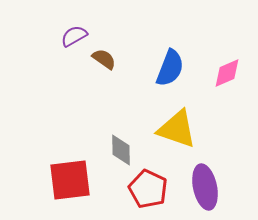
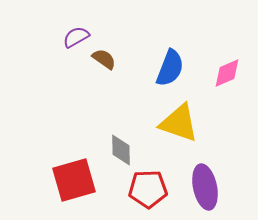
purple semicircle: moved 2 px right, 1 px down
yellow triangle: moved 2 px right, 6 px up
red square: moved 4 px right; rotated 9 degrees counterclockwise
red pentagon: rotated 27 degrees counterclockwise
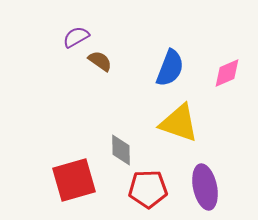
brown semicircle: moved 4 px left, 2 px down
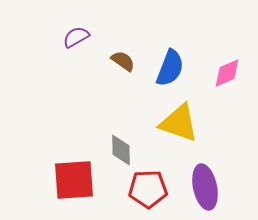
brown semicircle: moved 23 px right
red square: rotated 12 degrees clockwise
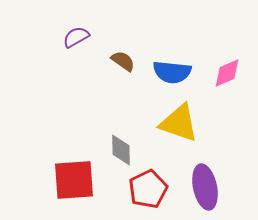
blue semicircle: moved 2 px right, 4 px down; rotated 75 degrees clockwise
red pentagon: rotated 24 degrees counterclockwise
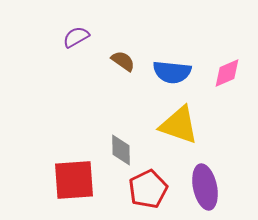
yellow triangle: moved 2 px down
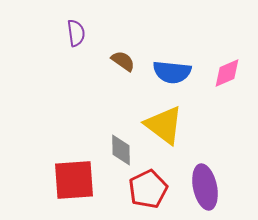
purple semicircle: moved 4 px up; rotated 112 degrees clockwise
yellow triangle: moved 15 px left; rotated 18 degrees clockwise
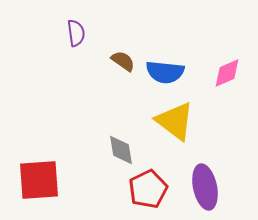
blue semicircle: moved 7 px left
yellow triangle: moved 11 px right, 4 px up
gray diamond: rotated 8 degrees counterclockwise
red square: moved 35 px left
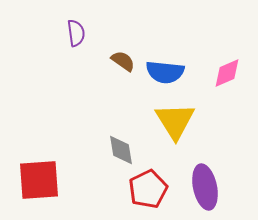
yellow triangle: rotated 21 degrees clockwise
